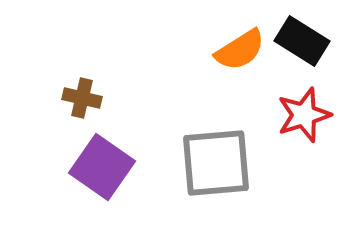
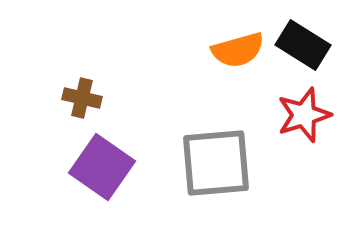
black rectangle: moved 1 px right, 4 px down
orange semicircle: moved 2 px left; rotated 16 degrees clockwise
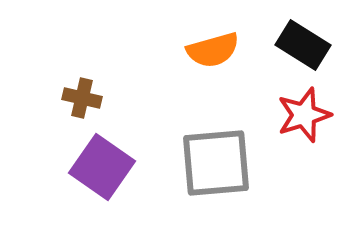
orange semicircle: moved 25 px left
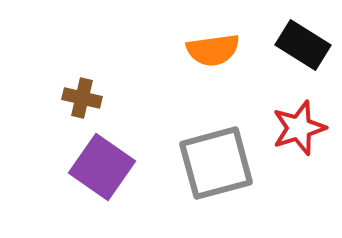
orange semicircle: rotated 8 degrees clockwise
red star: moved 5 px left, 13 px down
gray square: rotated 10 degrees counterclockwise
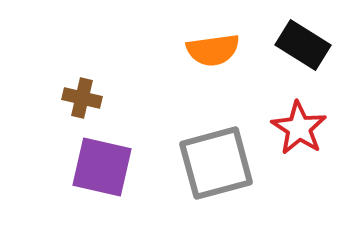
red star: rotated 22 degrees counterclockwise
purple square: rotated 22 degrees counterclockwise
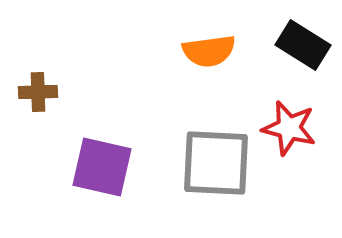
orange semicircle: moved 4 px left, 1 px down
brown cross: moved 44 px left, 6 px up; rotated 15 degrees counterclockwise
red star: moved 10 px left; rotated 18 degrees counterclockwise
gray square: rotated 18 degrees clockwise
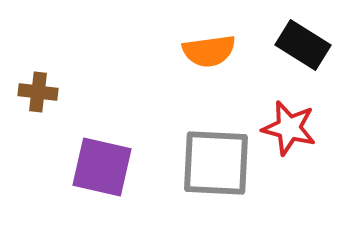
brown cross: rotated 9 degrees clockwise
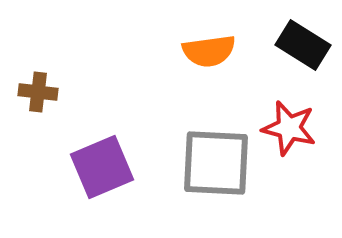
purple square: rotated 36 degrees counterclockwise
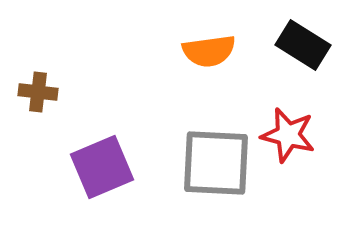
red star: moved 1 px left, 7 px down
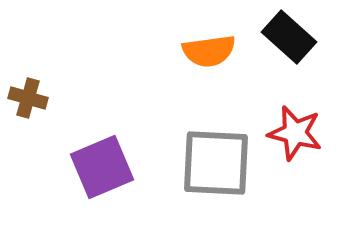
black rectangle: moved 14 px left, 8 px up; rotated 10 degrees clockwise
brown cross: moved 10 px left, 6 px down; rotated 9 degrees clockwise
red star: moved 7 px right, 2 px up
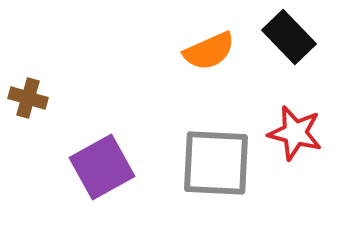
black rectangle: rotated 4 degrees clockwise
orange semicircle: rotated 16 degrees counterclockwise
purple square: rotated 6 degrees counterclockwise
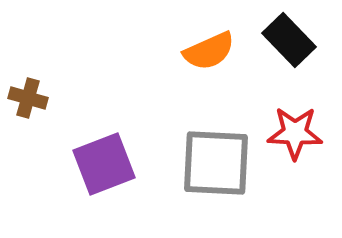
black rectangle: moved 3 px down
red star: rotated 12 degrees counterclockwise
purple square: moved 2 px right, 3 px up; rotated 8 degrees clockwise
